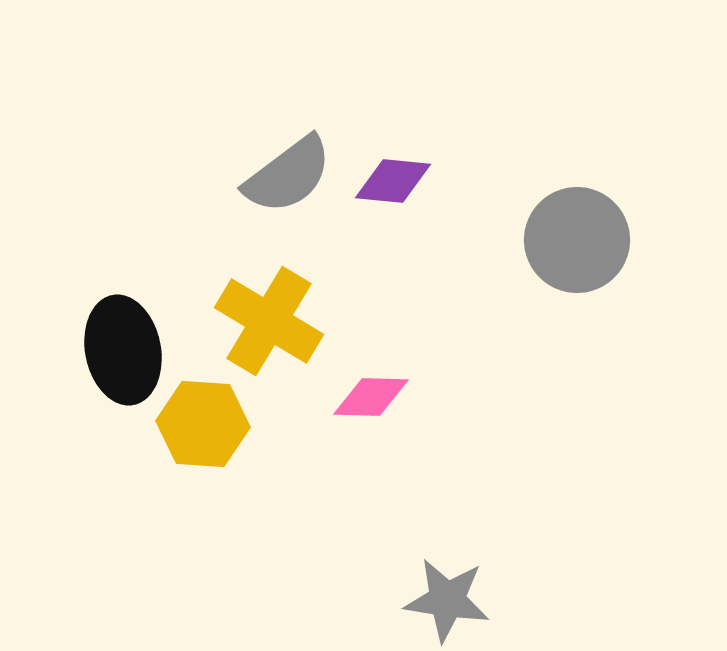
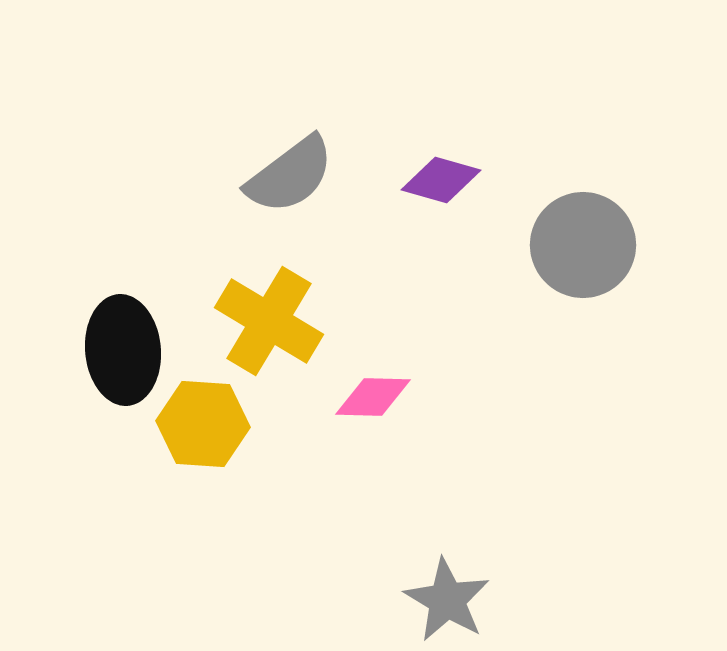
gray semicircle: moved 2 px right
purple diamond: moved 48 px right, 1 px up; rotated 10 degrees clockwise
gray circle: moved 6 px right, 5 px down
black ellipse: rotated 6 degrees clockwise
pink diamond: moved 2 px right
gray star: rotated 22 degrees clockwise
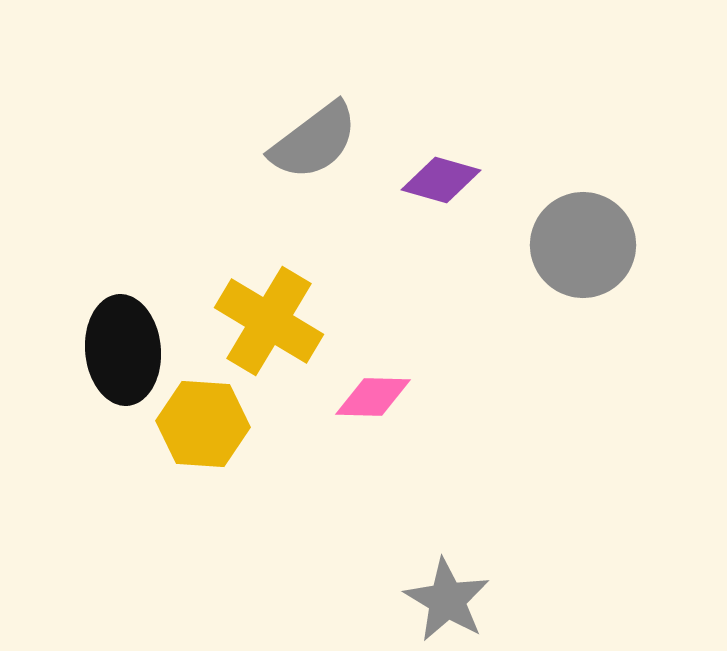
gray semicircle: moved 24 px right, 34 px up
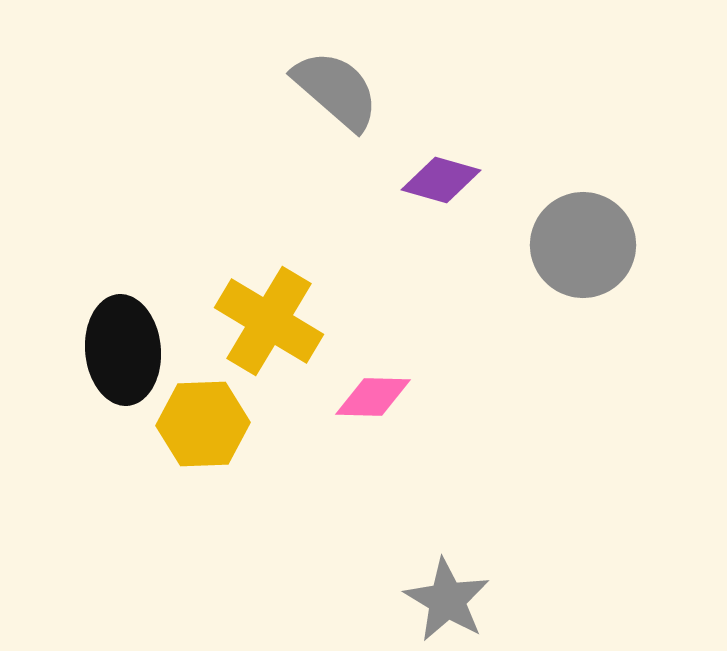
gray semicircle: moved 22 px right, 51 px up; rotated 102 degrees counterclockwise
yellow hexagon: rotated 6 degrees counterclockwise
